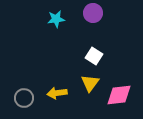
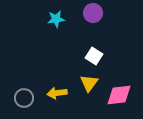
yellow triangle: moved 1 px left
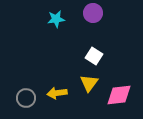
gray circle: moved 2 px right
